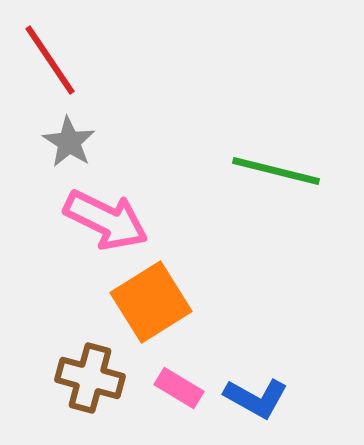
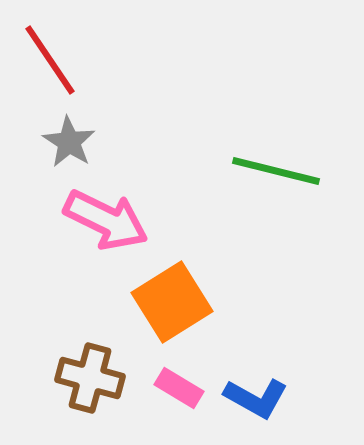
orange square: moved 21 px right
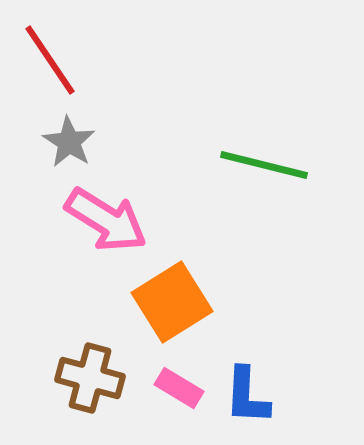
green line: moved 12 px left, 6 px up
pink arrow: rotated 6 degrees clockwise
blue L-shape: moved 9 px left, 2 px up; rotated 64 degrees clockwise
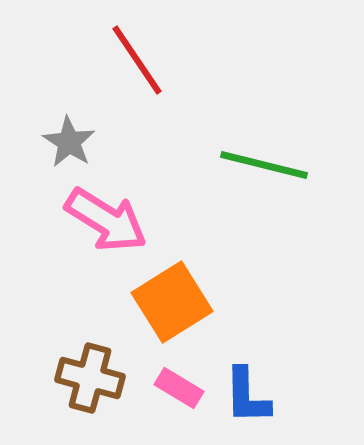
red line: moved 87 px right
blue L-shape: rotated 4 degrees counterclockwise
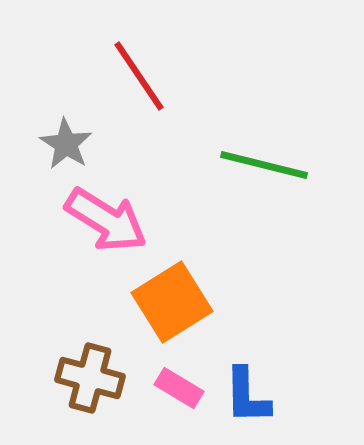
red line: moved 2 px right, 16 px down
gray star: moved 3 px left, 2 px down
